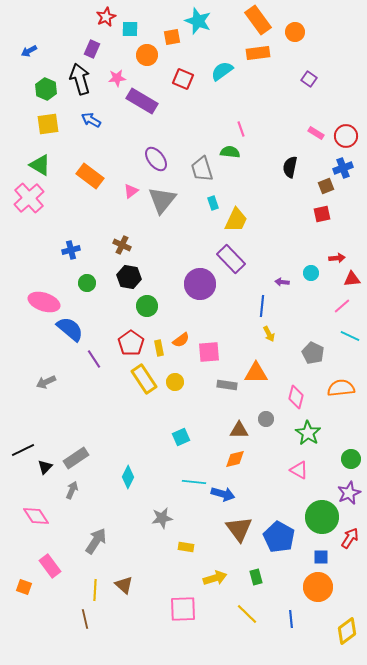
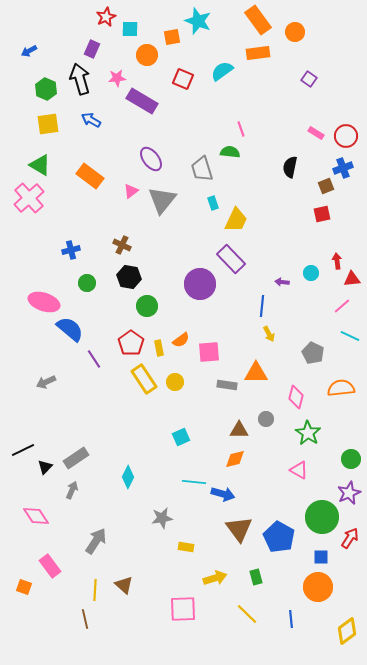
purple ellipse at (156, 159): moved 5 px left
red arrow at (337, 258): moved 3 px down; rotated 91 degrees counterclockwise
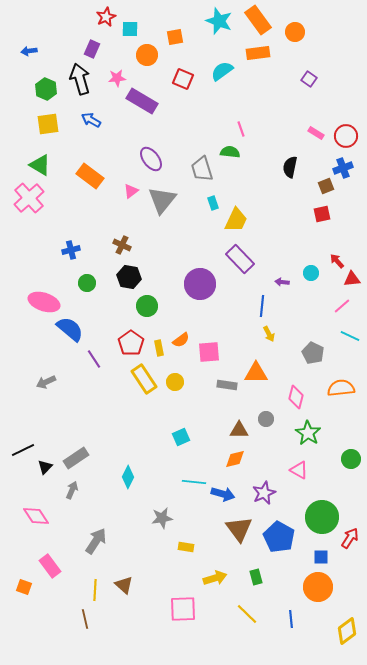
cyan star at (198, 21): moved 21 px right
orange square at (172, 37): moved 3 px right
blue arrow at (29, 51): rotated 21 degrees clockwise
purple rectangle at (231, 259): moved 9 px right
red arrow at (337, 261): rotated 35 degrees counterclockwise
purple star at (349, 493): moved 85 px left
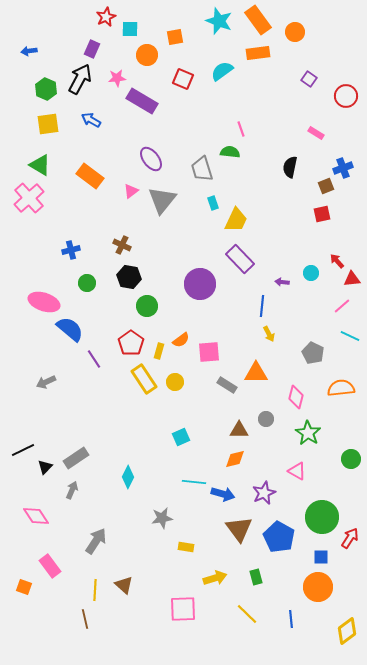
black arrow at (80, 79): rotated 44 degrees clockwise
red circle at (346, 136): moved 40 px up
yellow rectangle at (159, 348): moved 3 px down; rotated 28 degrees clockwise
gray rectangle at (227, 385): rotated 24 degrees clockwise
pink triangle at (299, 470): moved 2 px left, 1 px down
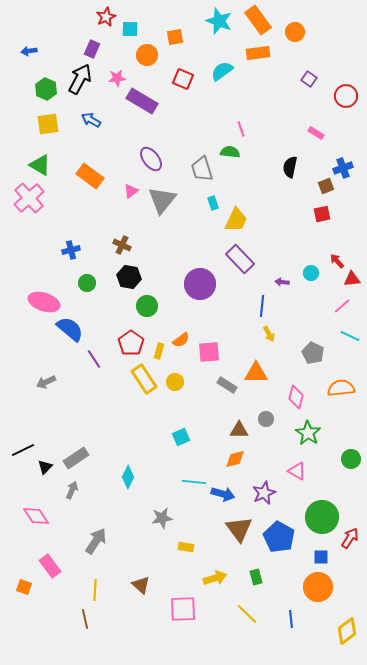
brown triangle at (124, 585): moved 17 px right
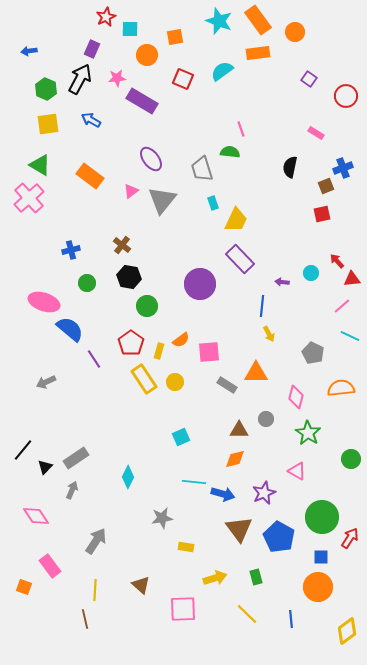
brown cross at (122, 245): rotated 12 degrees clockwise
black line at (23, 450): rotated 25 degrees counterclockwise
